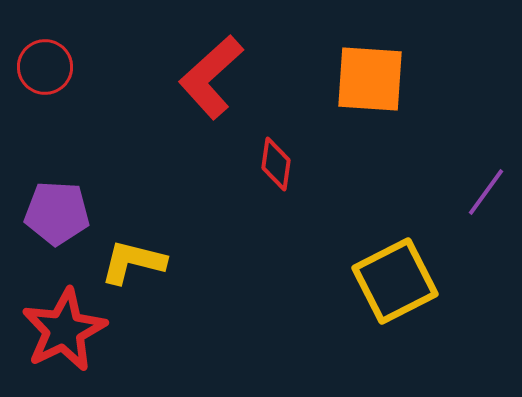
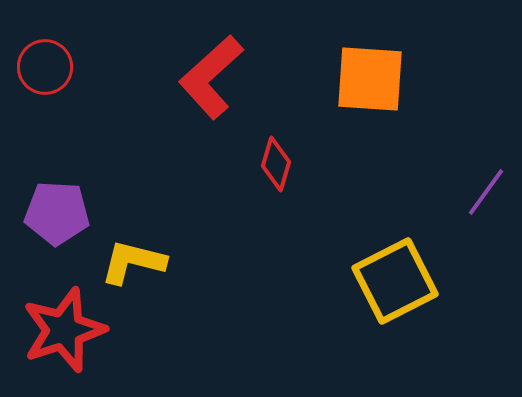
red diamond: rotated 8 degrees clockwise
red star: rotated 8 degrees clockwise
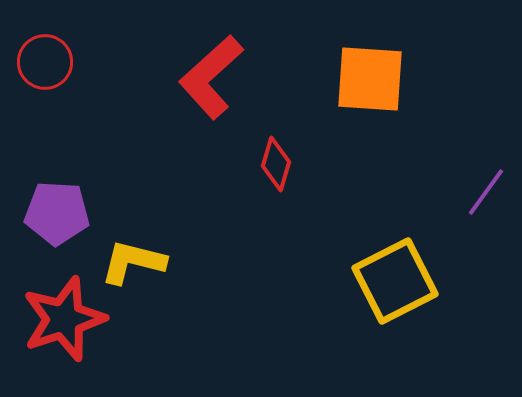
red circle: moved 5 px up
red star: moved 11 px up
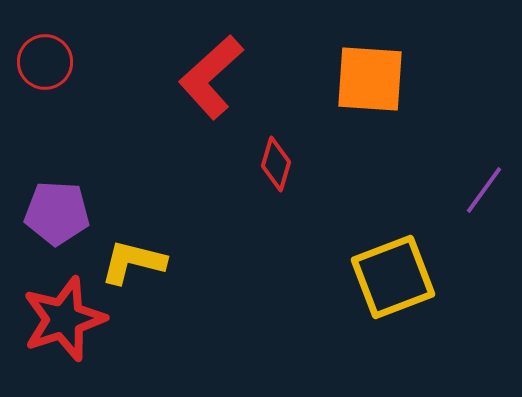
purple line: moved 2 px left, 2 px up
yellow square: moved 2 px left, 4 px up; rotated 6 degrees clockwise
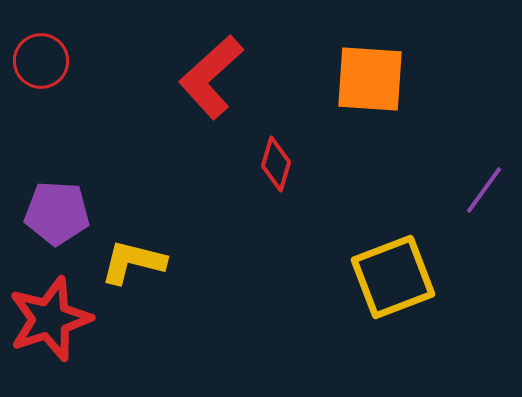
red circle: moved 4 px left, 1 px up
red star: moved 14 px left
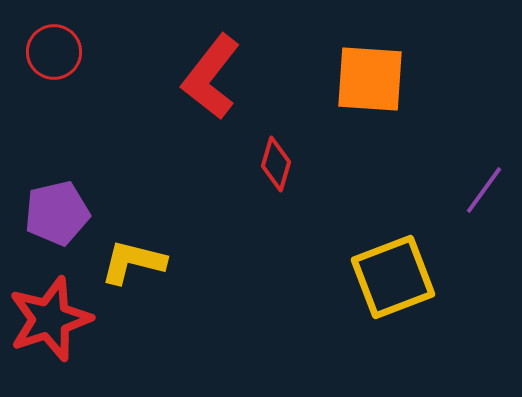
red circle: moved 13 px right, 9 px up
red L-shape: rotated 10 degrees counterclockwise
purple pentagon: rotated 16 degrees counterclockwise
